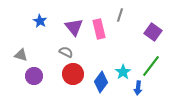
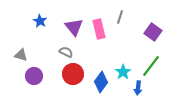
gray line: moved 2 px down
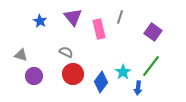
purple triangle: moved 1 px left, 10 px up
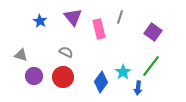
red circle: moved 10 px left, 3 px down
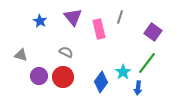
green line: moved 4 px left, 3 px up
purple circle: moved 5 px right
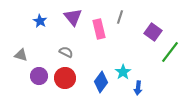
green line: moved 23 px right, 11 px up
red circle: moved 2 px right, 1 px down
